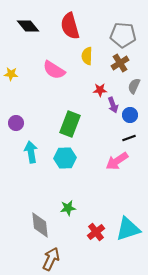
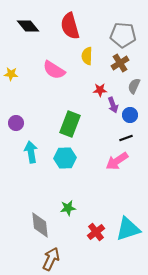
black line: moved 3 px left
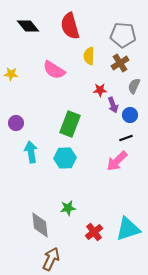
yellow semicircle: moved 2 px right
pink arrow: rotated 10 degrees counterclockwise
red cross: moved 2 px left
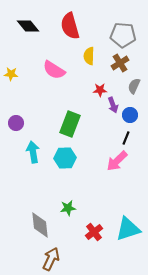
black line: rotated 48 degrees counterclockwise
cyan arrow: moved 2 px right
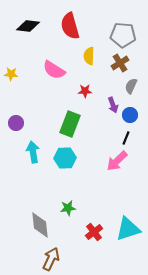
black diamond: rotated 45 degrees counterclockwise
gray semicircle: moved 3 px left
red star: moved 15 px left, 1 px down
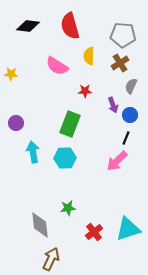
pink semicircle: moved 3 px right, 4 px up
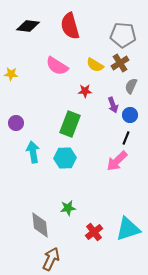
yellow semicircle: moved 6 px right, 9 px down; rotated 60 degrees counterclockwise
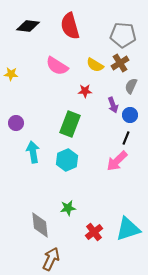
cyan hexagon: moved 2 px right, 2 px down; rotated 20 degrees counterclockwise
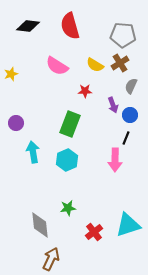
yellow star: rotated 24 degrees counterclockwise
pink arrow: moved 2 px left, 1 px up; rotated 45 degrees counterclockwise
cyan triangle: moved 4 px up
